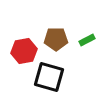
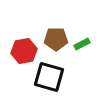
green rectangle: moved 5 px left, 4 px down
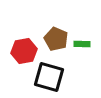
brown pentagon: rotated 25 degrees clockwise
green rectangle: rotated 28 degrees clockwise
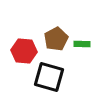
brown pentagon: rotated 20 degrees clockwise
red hexagon: rotated 15 degrees clockwise
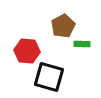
brown pentagon: moved 7 px right, 13 px up
red hexagon: moved 3 px right
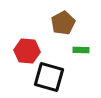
brown pentagon: moved 3 px up
green rectangle: moved 1 px left, 6 px down
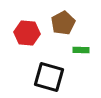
red hexagon: moved 18 px up
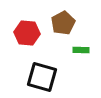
black square: moved 7 px left
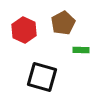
red hexagon: moved 3 px left, 3 px up; rotated 20 degrees clockwise
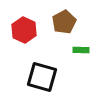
brown pentagon: moved 1 px right, 1 px up
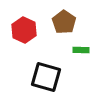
brown pentagon: rotated 10 degrees counterclockwise
black square: moved 4 px right
